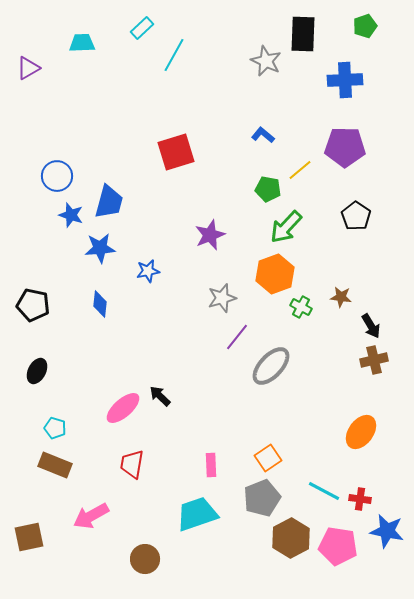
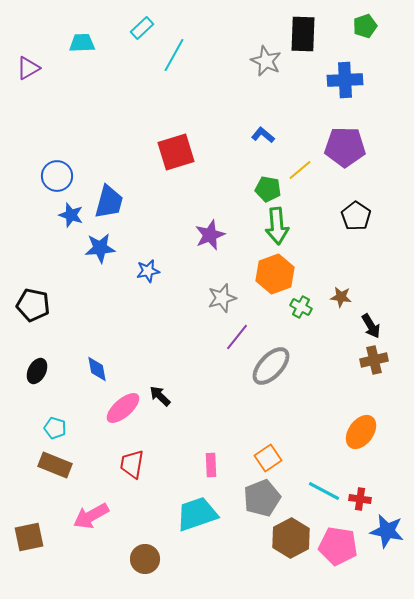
green arrow at (286, 227): moved 9 px left, 1 px up; rotated 48 degrees counterclockwise
blue diamond at (100, 304): moved 3 px left, 65 px down; rotated 16 degrees counterclockwise
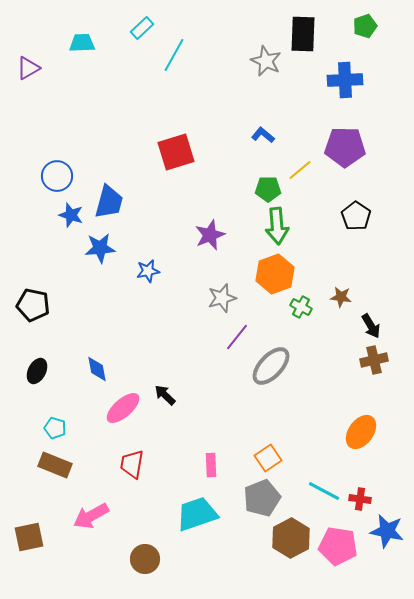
green pentagon at (268, 189): rotated 10 degrees counterclockwise
black arrow at (160, 396): moved 5 px right, 1 px up
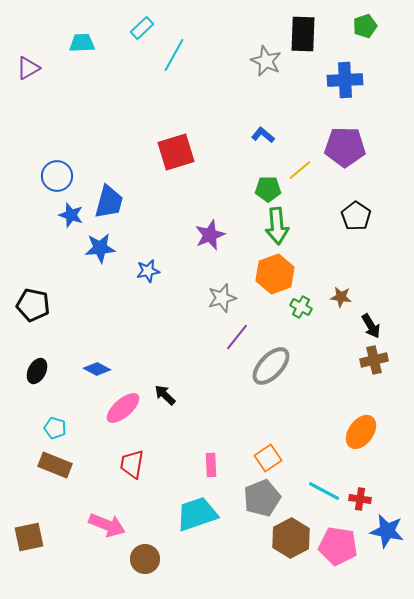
blue diamond at (97, 369): rotated 52 degrees counterclockwise
pink arrow at (91, 516): moved 16 px right, 9 px down; rotated 129 degrees counterclockwise
